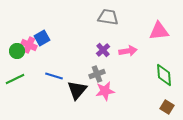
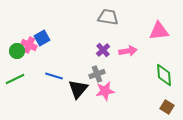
black triangle: moved 1 px right, 1 px up
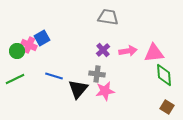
pink triangle: moved 5 px left, 22 px down
gray cross: rotated 28 degrees clockwise
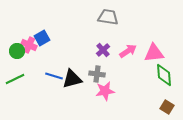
pink arrow: rotated 24 degrees counterclockwise
black triangle: moved 6 px left, 10 px up; rotated 35 degrees clockwise
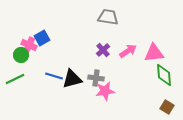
green circle: moved 4 px right, 4 px down
gray cross: moved 1 px left, 4 px down
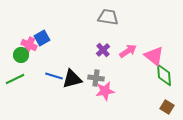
pink triangle: moved 3 px down; rotated 45 degrees clockwise
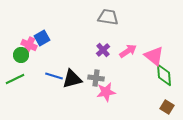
pink star: moved 1 px right, 1 px down
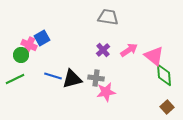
pink arrow: moved 1 px right, 1 px up
blue line: moved 1 px left
brown square: rotated 16 degrees clockwise
